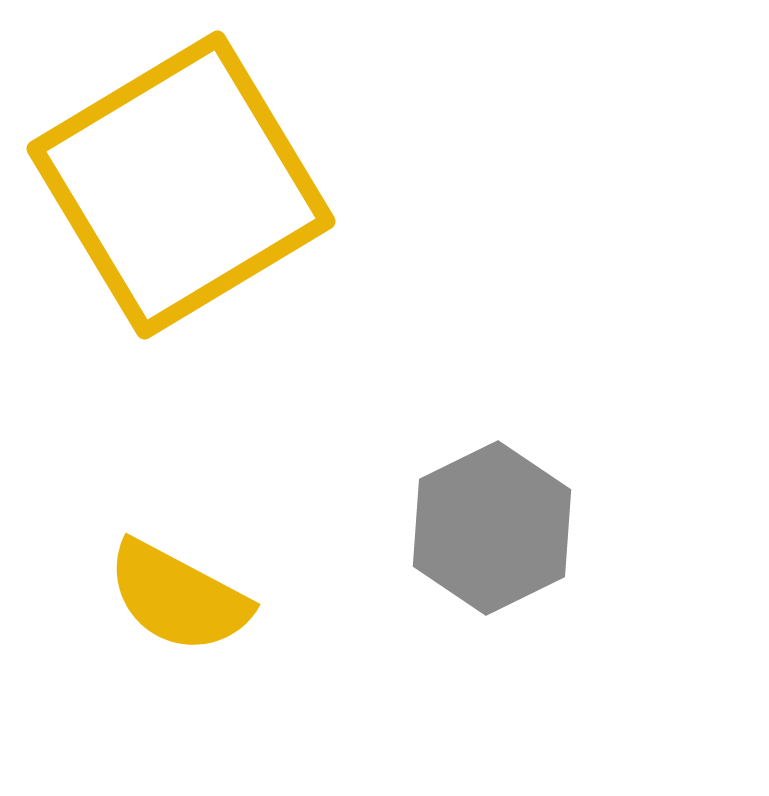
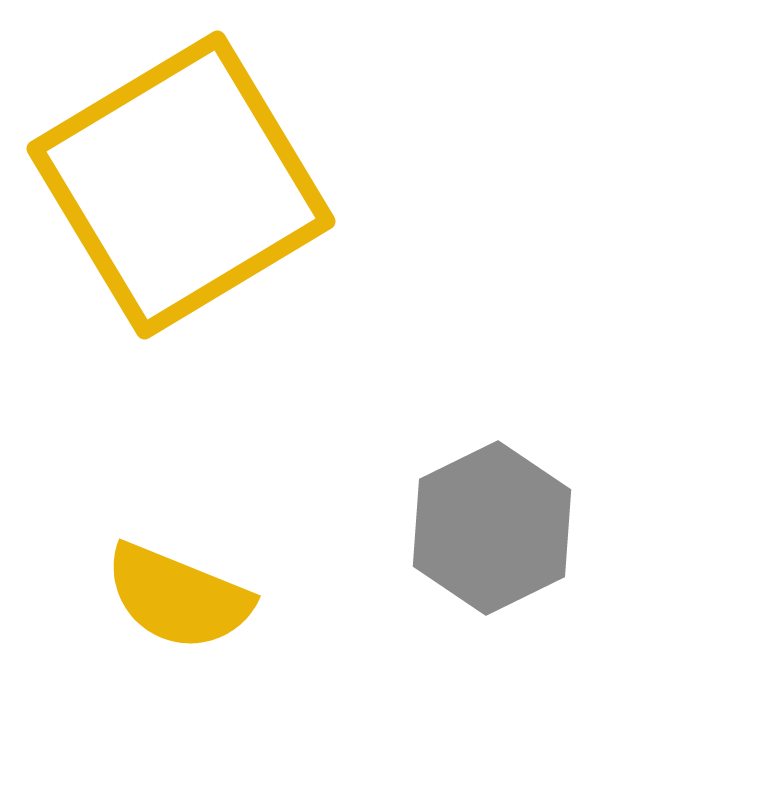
yellow semicircle: rotated 6 degrees counterclockwise
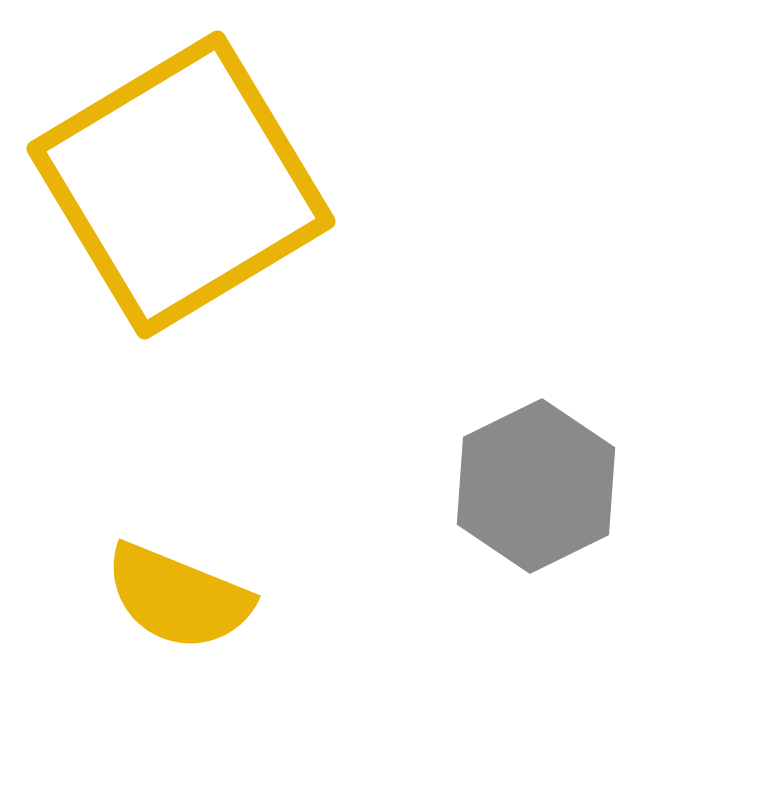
gray hexagon: moved 44 px right, 42 px up
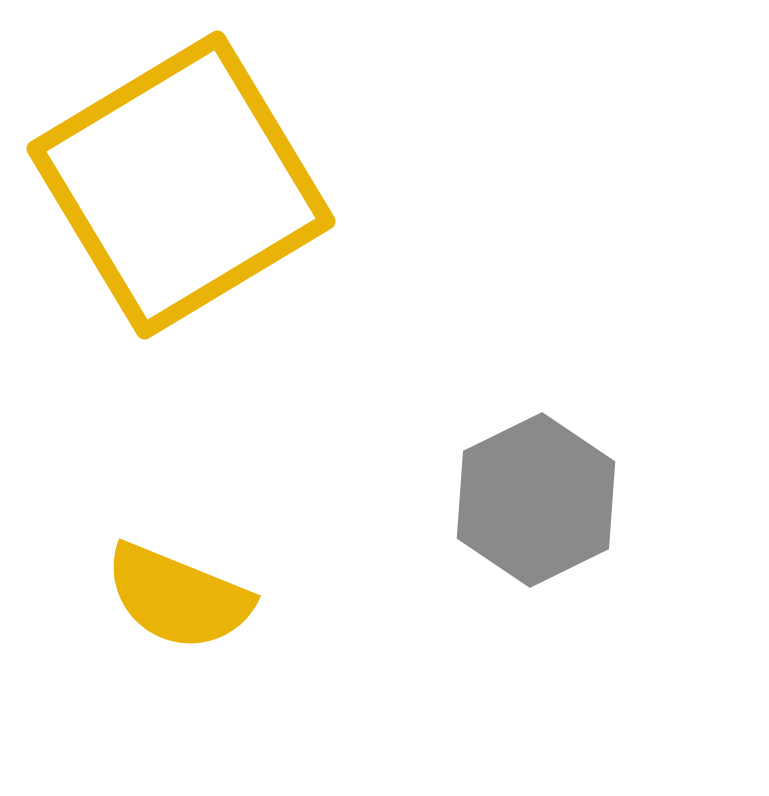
gray hexagon: moved 14 px down
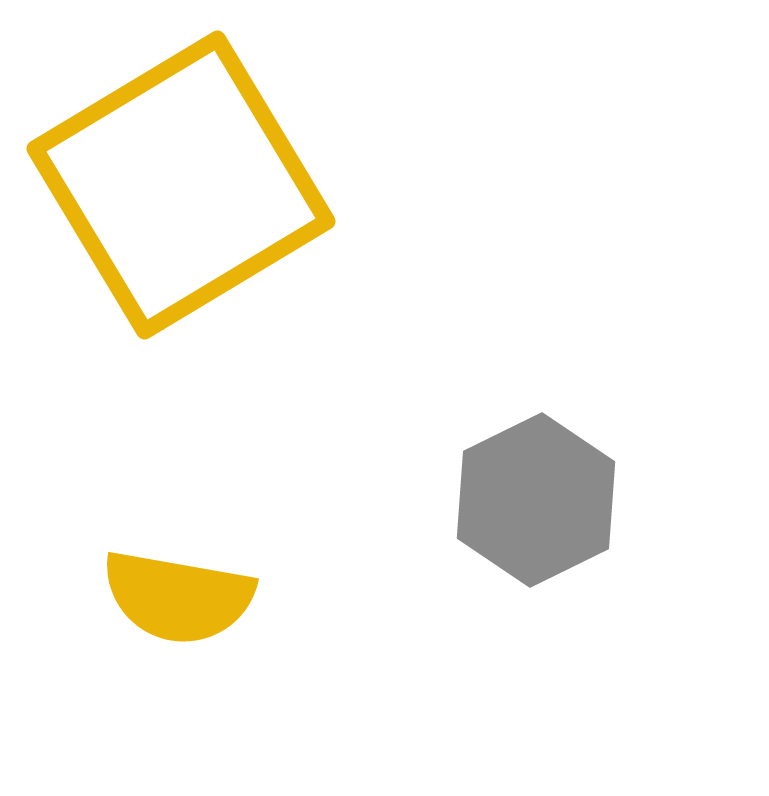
yellow semicircle: rotated 12 degrees counterclockwise
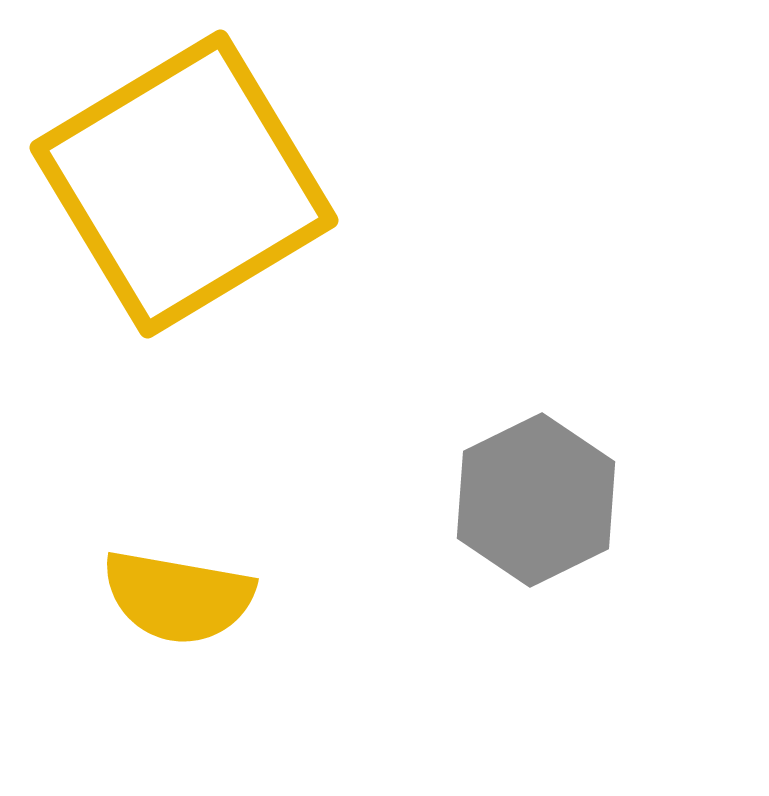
yellow square: moved 3 px right, 1 px up
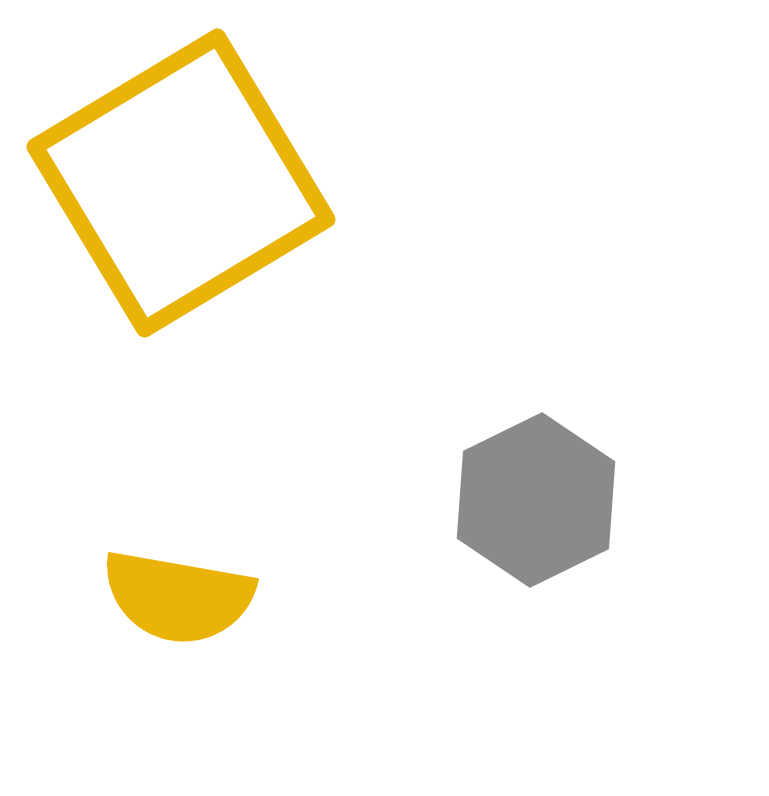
yellow square: moved 3 px left, 1 px up
